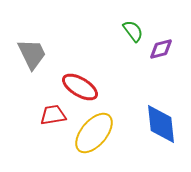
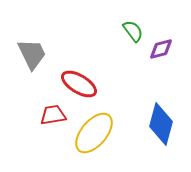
red ellipse: moved 1 px left, 3 px up
blue diamond: rotated 21 degrees clockwise
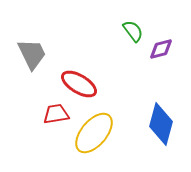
red trapezoid: moved 3 px right, 1 px up
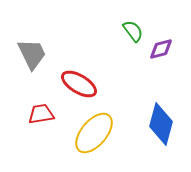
red trapezoid: moved 15 px left
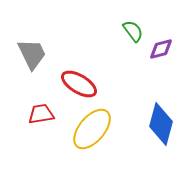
yellow ellipse: moved 2 px left, 4 px up
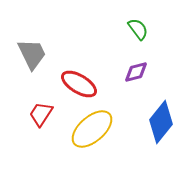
green semicircle: moved 5 px right, 2 px up
purple diamond: moved 25 px left, 23 px down
red trapezoid: rotated 48 degrees counterclockwise
blue diamond: moved 2 px up; rotated 24 degrees clockwise
yellow ellipse: rotated 9 degrees clockwise
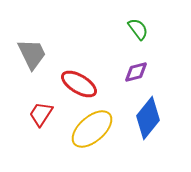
blue diamond: moved 13 px left, 4 px up
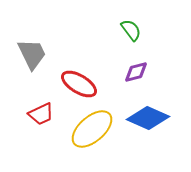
green semicircle: moved 7 px left, 1 px down
red trapezoid: rotated 148 degrees counterclockwise
blue diamond: rotated 75 degrees clockwise
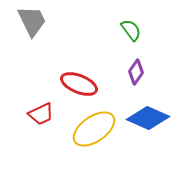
gray trapezoid: moved 33 px up
purple diamond: rotated 40 degrees counterclockwise
red ellipse: rotated 9 degrees counterclockwise
yellow ellipse: moved 2 px right; rotated 6 degrees clockwise
